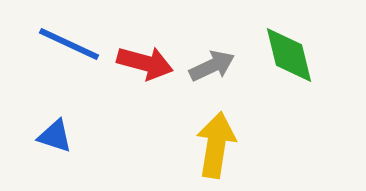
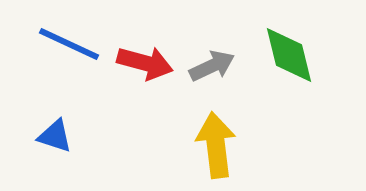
yellow arrow: rotated 16 degrees counterclockwise
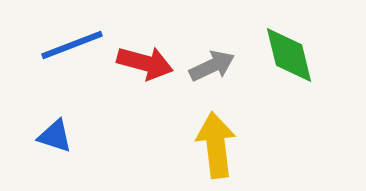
blue line: moved 3 px right, 1 px down; rotated 46 degrees counterclockwise
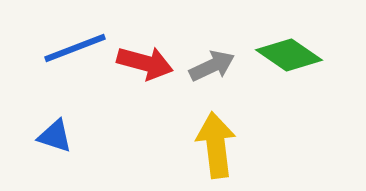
blue line: moved 3 px right, 3 px down
green diamond: rotated 42 degrees counterclockwise
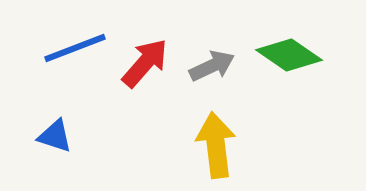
red arrow: rotated 64 degrees counterclockwise
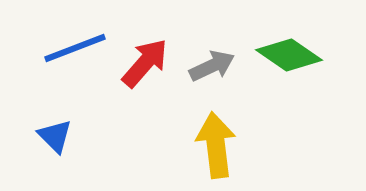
blue triangle: rotated 27 degrees clockwise
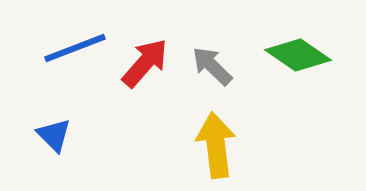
green diamond: moved 9 px right
gray arrow: rotated 111 degrees counterclockwise
blue triangle: moved 1 px left, 1 px up
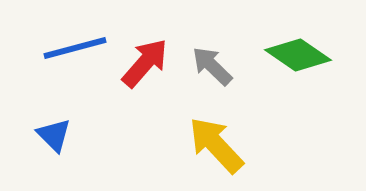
blue line: rotated 6 degrees clockwise
yellow arrow: rotated 36 degrees counterclockwise
